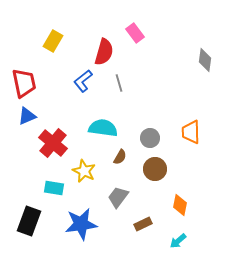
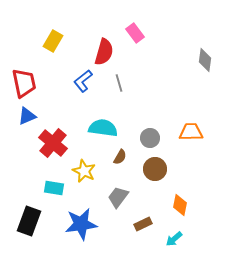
orange trapezoid: rotated 90 degrees clockwise
cyan arrow: moved 4 px left, 2 px up
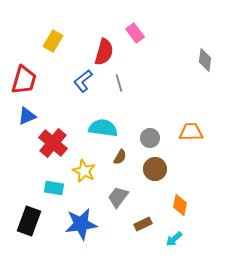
red trapezoid: moved 3 px up; rotated 28 degrees clockwise
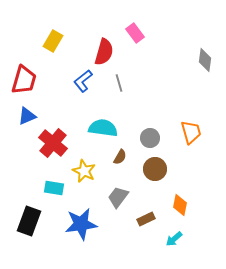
orange trapezoid: rotated 75 degrees clockwise
brown rectangle: moved 3 px right, 5 px up
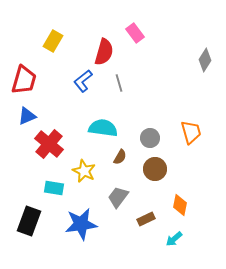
gray diamond: rotated 25 degrees clockwise
red cross: moved 4 px left, 1 px down
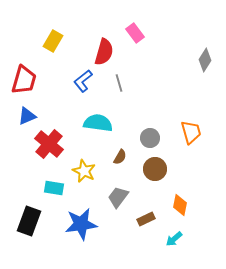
cyan semicircle: moved 5 px left, 5 px up
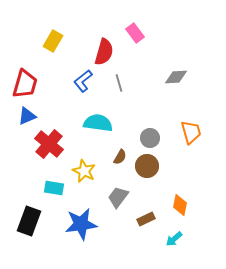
gray diamond: moved 29 px left, 17 px down; rotated 55 degrees clockwise
red trapezoid: moved 1 px right, 4 px down
brown circle: moved 8 px left, 3 px up
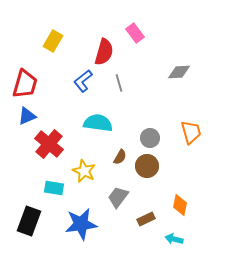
gray diamond: moved 3 px right, 5 px up
cyan arrow: rotated 54 degrees clockwise
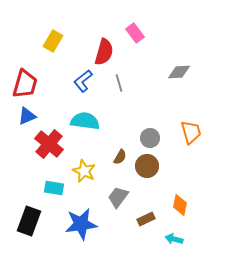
cyan semicircle: moved 13 px left, 2 px up
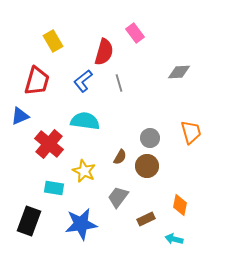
yellow rectangle: rotated 60 degrees counterclockwise
red trapezoid: moved 12 px right, 3 px up
blue triangle: moved 7 px left
